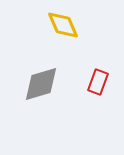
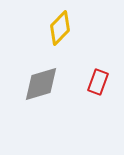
yellow diamond: moved 3 px left, 3 px down; rotated 68 degrees clockwise
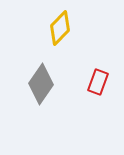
gray diamond: rotated 39 degrees counterclockwise
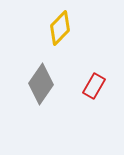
red rectangle: moved 4 px left, 4 px down; rotated 10 degrees clockwise
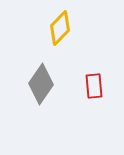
red rectangle: rotated 35 degrees counterclockwise
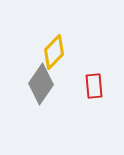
yellow diamond: moved 6 px left, 24 px down
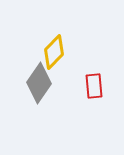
gray diamond: moved 2 px left, 1 px up
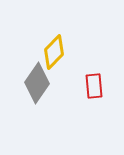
gray diamond: moved 2 px left
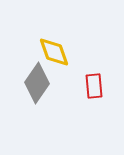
yellow diamond: rotated 64 degrees counterclockwise
